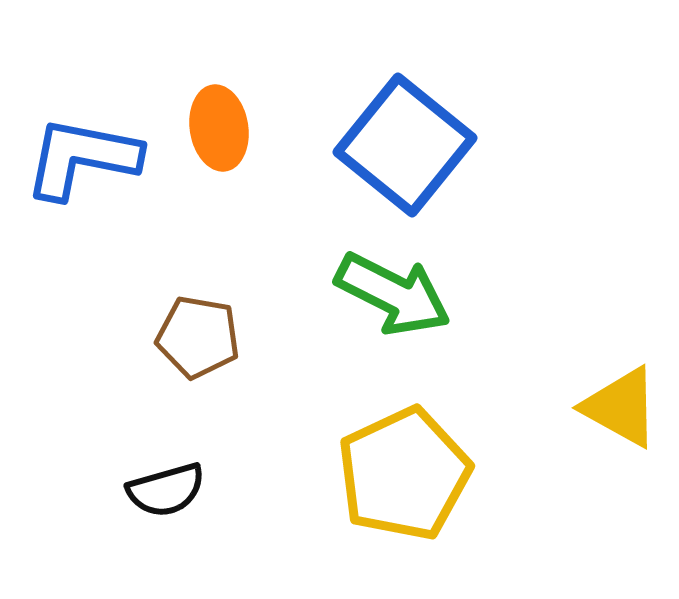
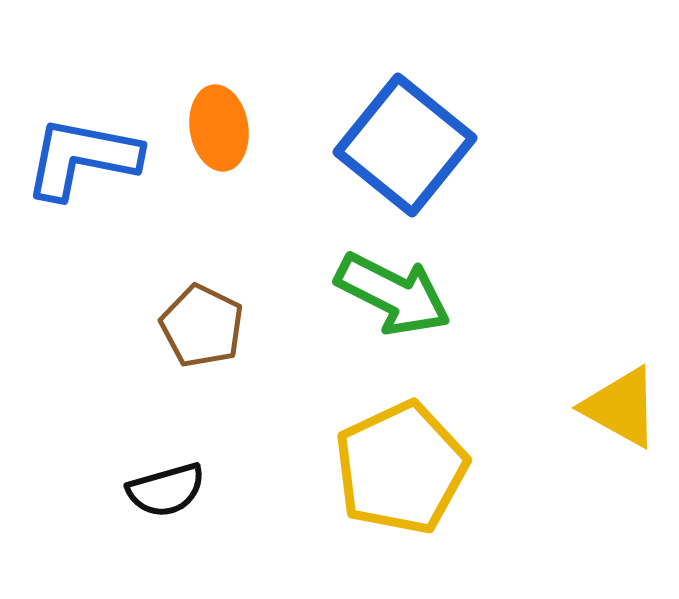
brown pentagon: moved 4 px right, 11 px up; rotated 16 degrees clockwise
yellow pentagon: moved 3 px left, 6 px up
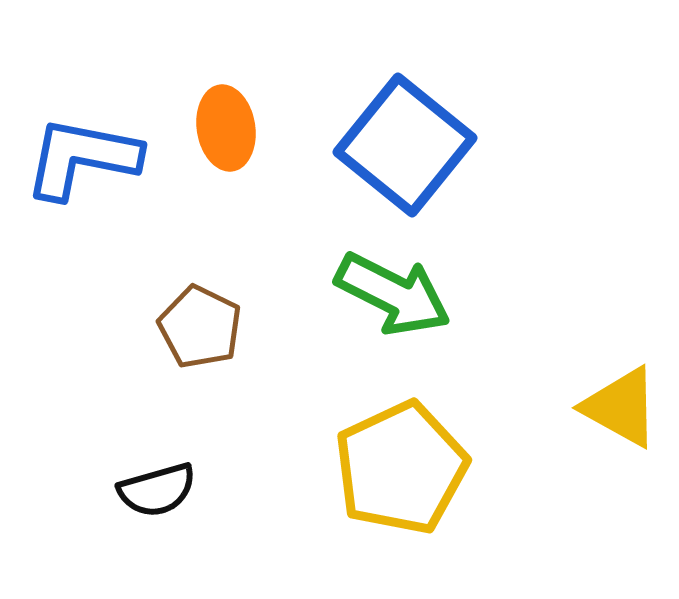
orange ellipse: moved 7 px right
brown pentagon: moved 2 px left, 1 px down
black semicircle: moved 9 px left
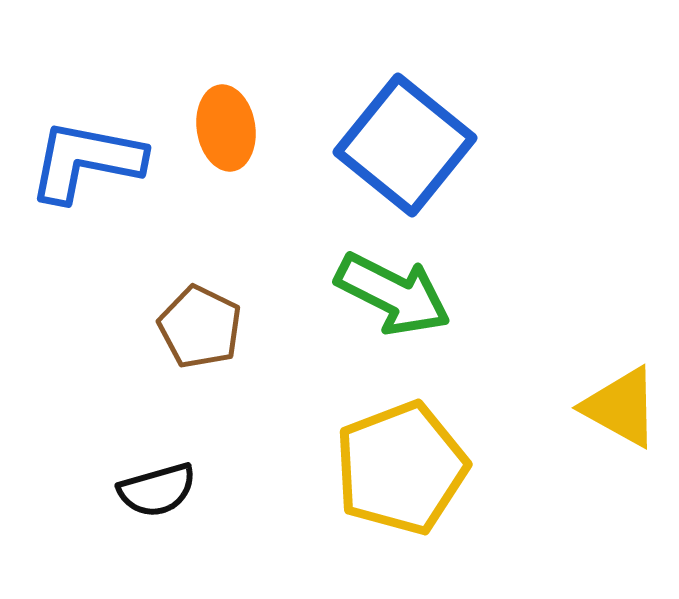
blue L-shape: moved 4 px right, 3 px down
yellow pentagon: rotated 4 degrees clockwise
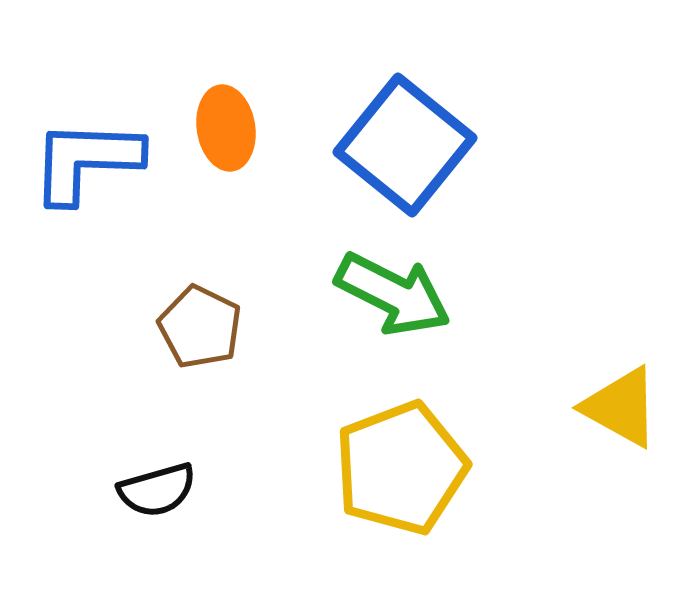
blue L-shape: rotated 9 degrees counterclockwise
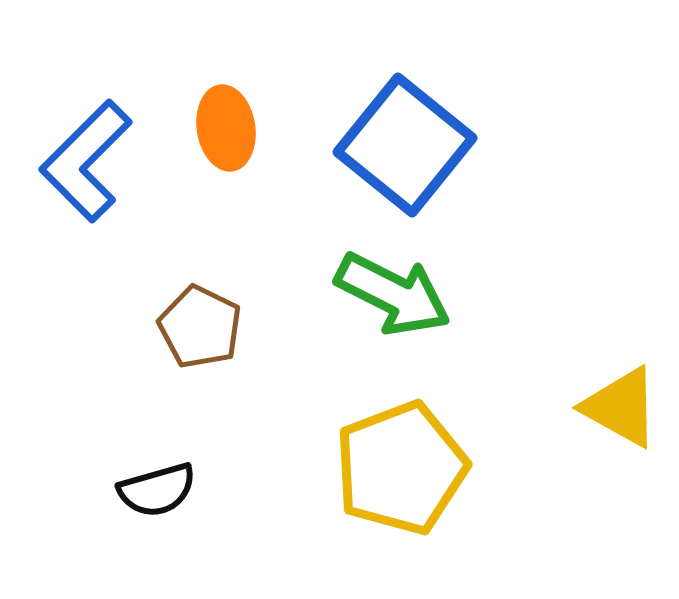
blue L-shape: rotated 47 degrees counterclockwise
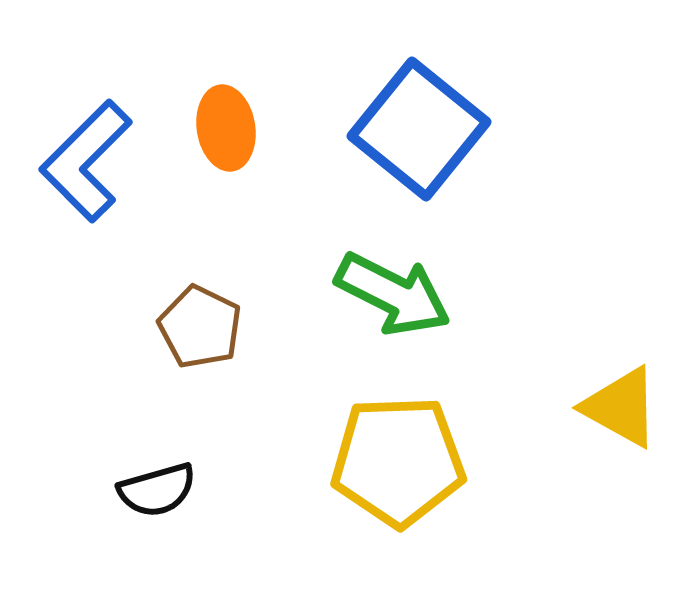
blue square: moved 14 px right, 16 px up
yellow pentagon: moved 3 px left, 7 px up; rotated 19 degrees clockwise
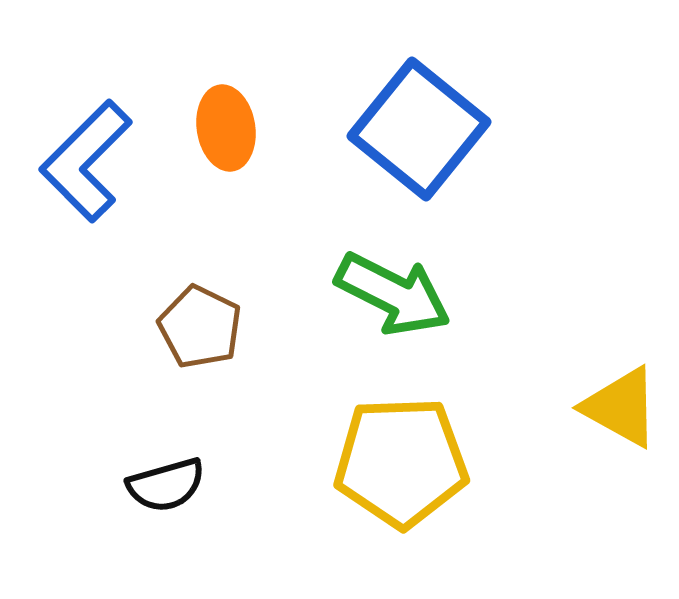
yellow pentagon: moved 3 px right, 1 px down
black semicircle: moved 9 px right, 5 px up
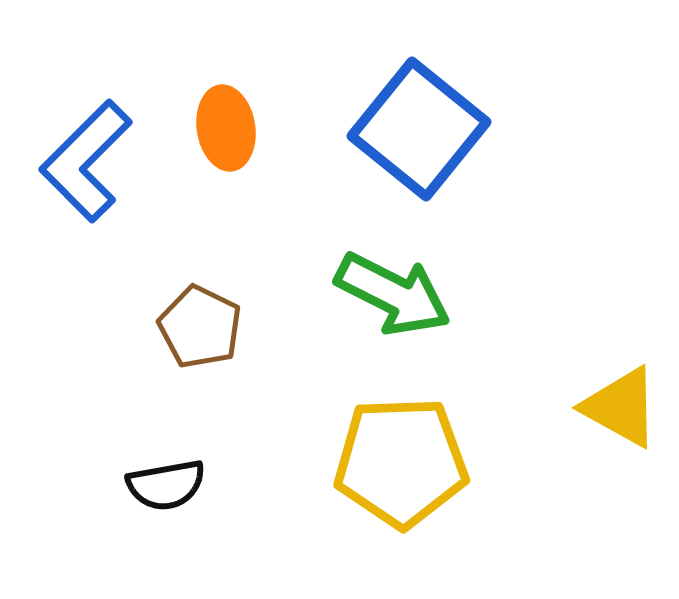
black semicircle: rotated 6 degrees clockwise
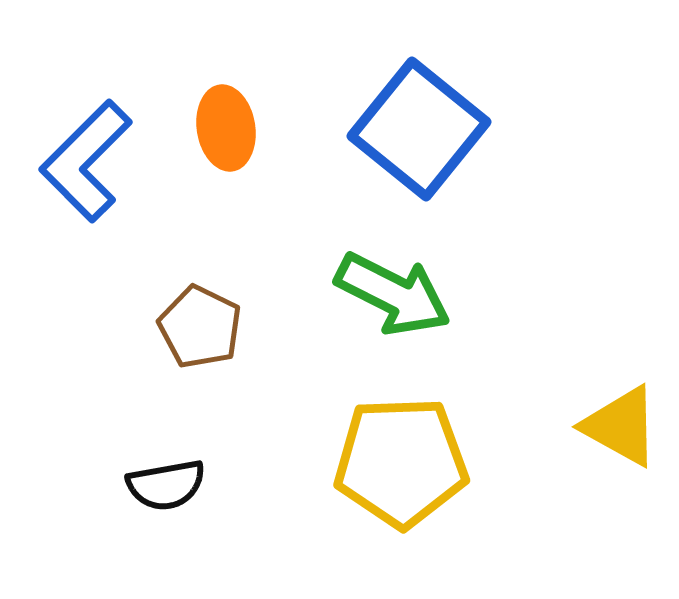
yellow triangle: moved 19 px down
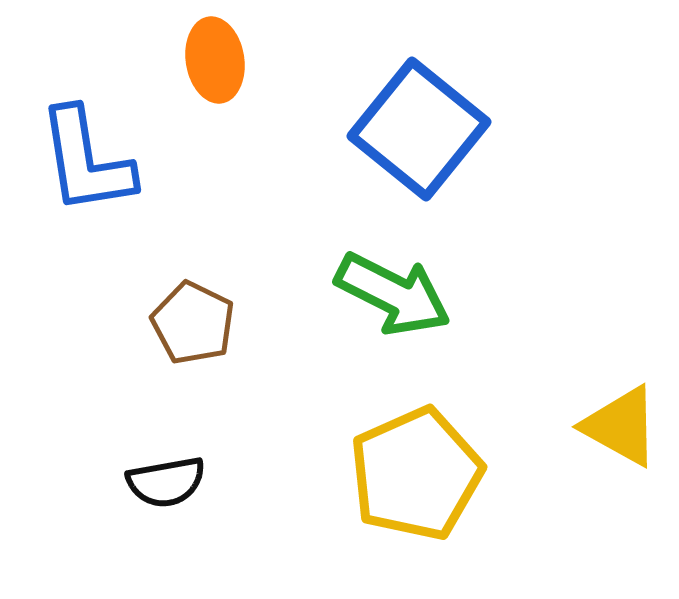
orange ellipse: moved 11 px left, 68 px up
blue L-shape: rotated 54 degrees counterclockwise
brown pentagon: moved 7 px left, 4 px up
yellow pentagon: moved 15 px right, 12 px down; rotated 22 degrees counterclockwise
black semicircle: moved 3 px up
